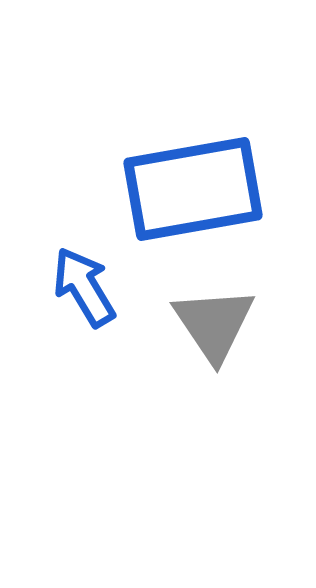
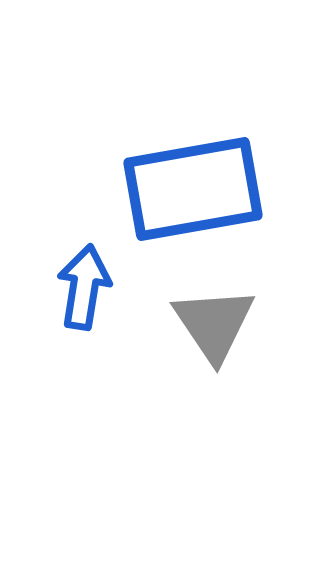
blue arrow: rotated 40 degrees clockwise
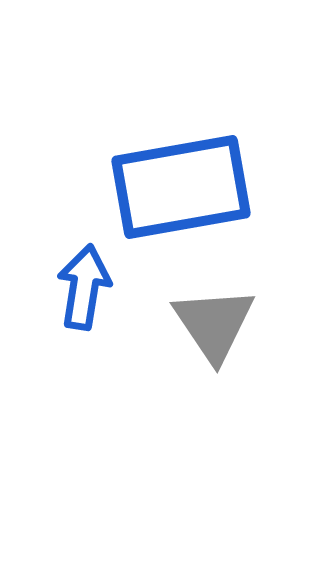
blue rectangle: moved 12 px left, 2 px up
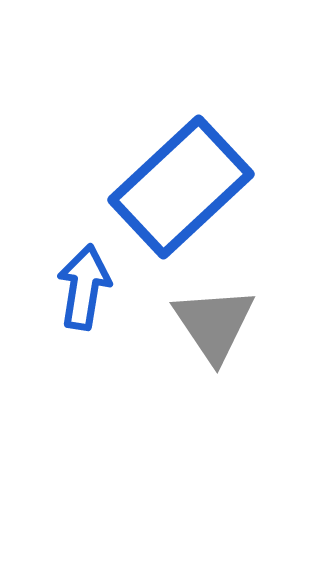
blue rectangle: rotated 33 degrees counterclockwise
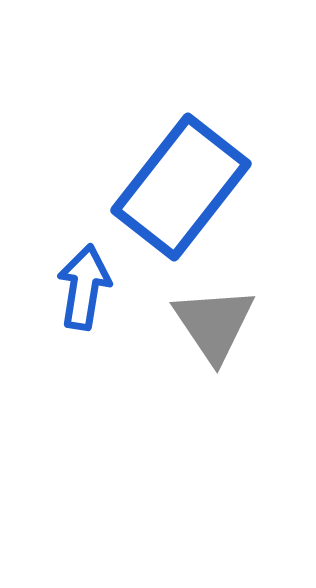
blue rectangle: rotated 9 degrees counterclockwise
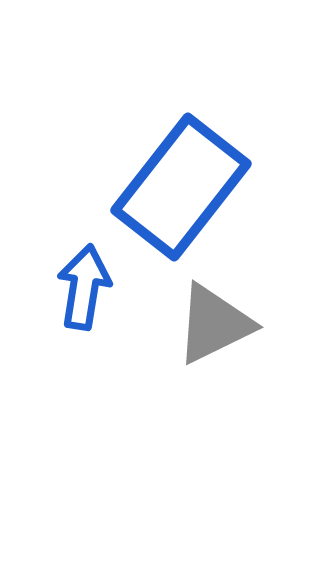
gray triangle: rotated 38 degrees clockwise
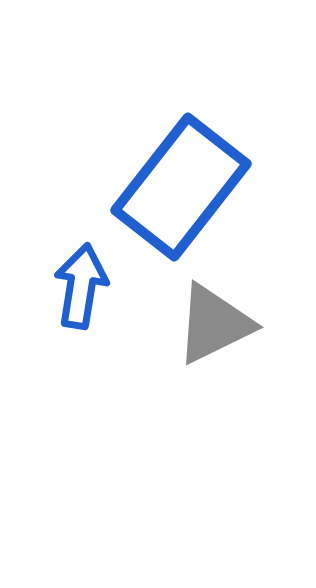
blue arrow: moved 3 px left, 1 px up
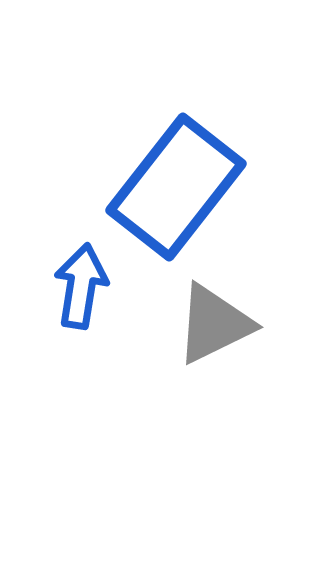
blue rectangle: moved 5 px left
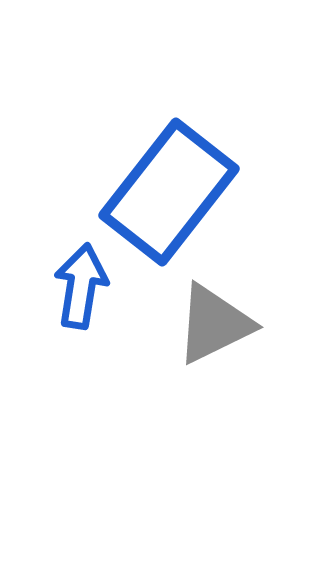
blue rectangle: moved 7 px left, 5 px down
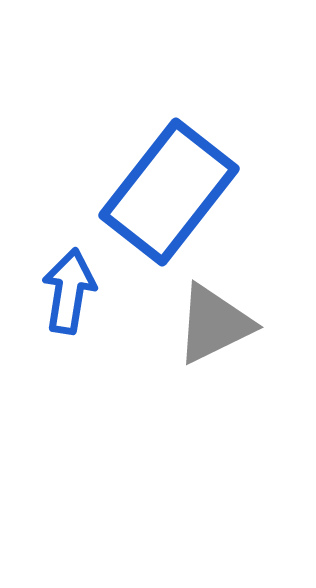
blue arrow: moved 12 px left, 5 px down
